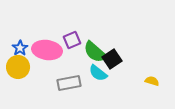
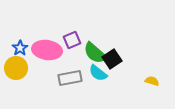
green semicircle: moved 1 px down
yellow circle: moved 2 px left, 1 px down
gray rectangle: moved 1 px right, 5 px up
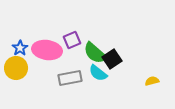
yellow semicircle: rotated 32 degrees counterclockwise
